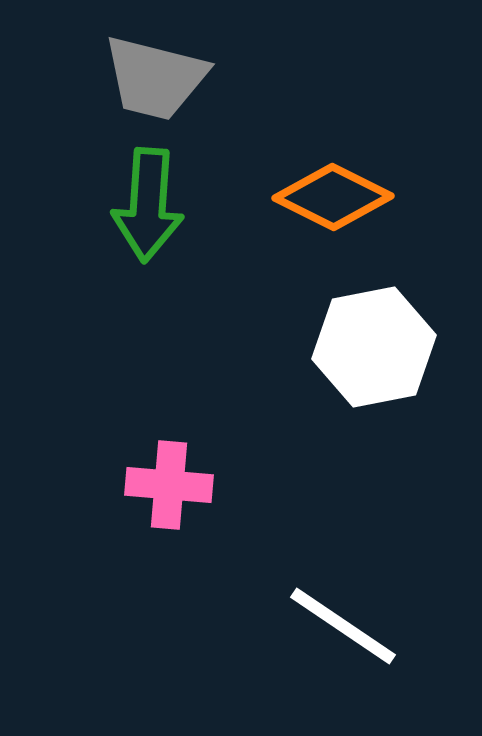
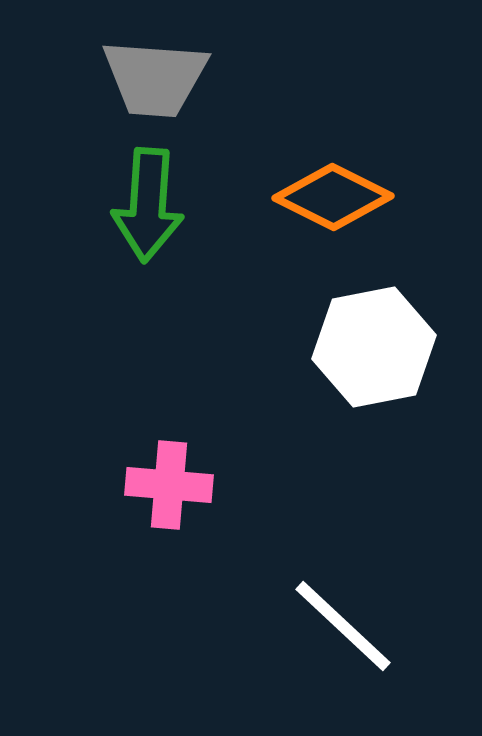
gray trapezoid: rotated 10 degrees counterclockwise
white line: rotated 9 degrees clockwise
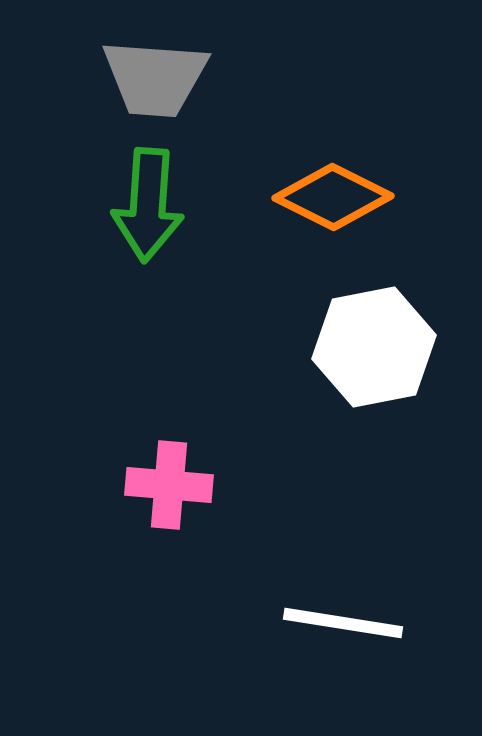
white line: moved 3 px up; rotated 34 degrees counterclockwise
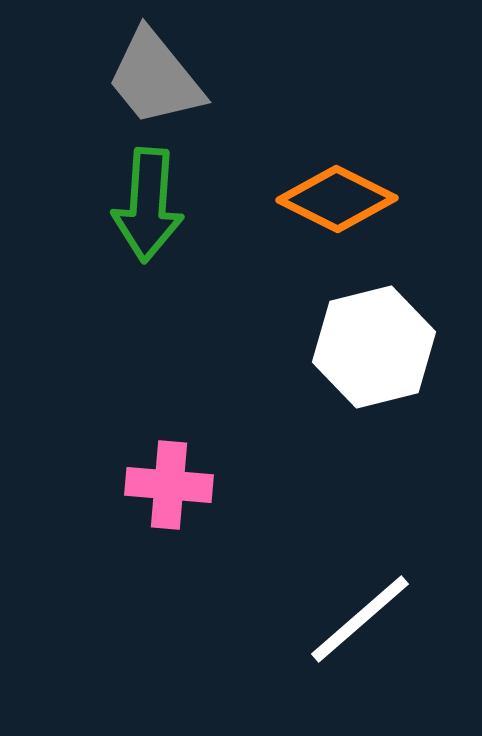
gray trapezoid: rotated 47 degrees clockwise
orange diamond: moved 4 px right, 2 px down
white hexagon: rotated 3 degrees counterclockwise
white line: moved 17 px right, 4 px up; rotated 50 degrees counterclockwise
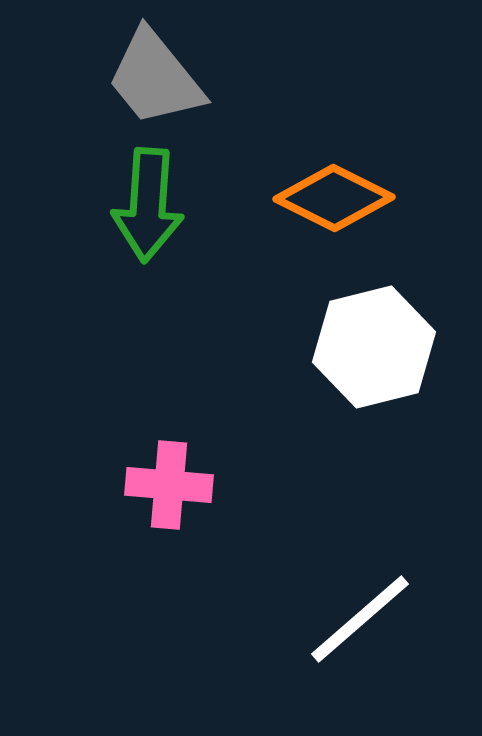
orange diamond: moved 3 px left, 1 px up
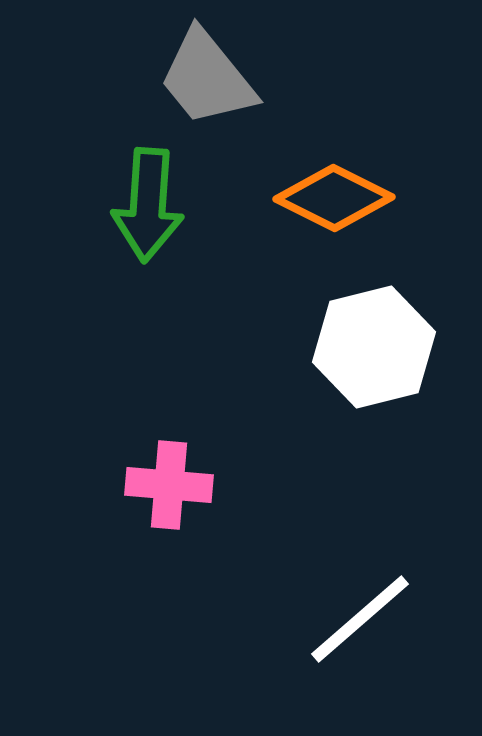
gray trapezoid: moved 52 px right
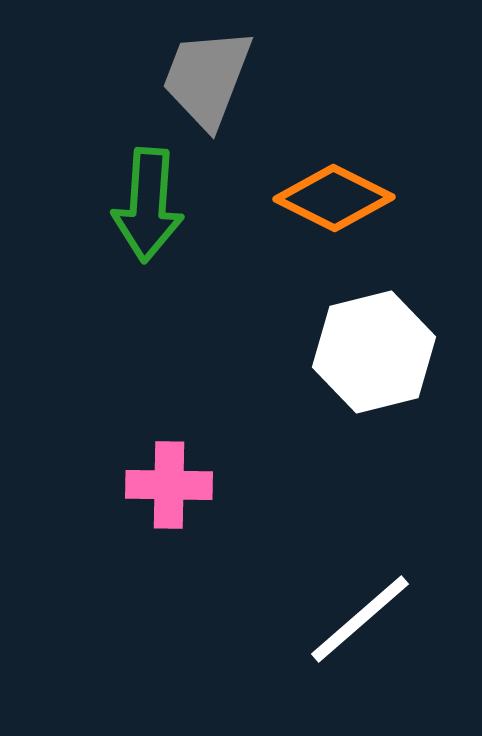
gray trapezoid: rotated 60 degrees clockwise
white hexagon: moved 5 px down
pink cross: rotated 4 degrees counterclockwise
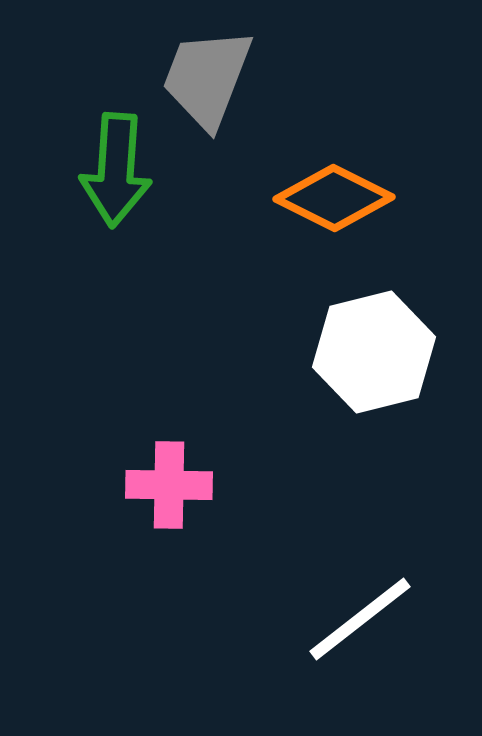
green arrow: moved 32 px left, 35 px up
white line: rotated 3 degrees clockwise
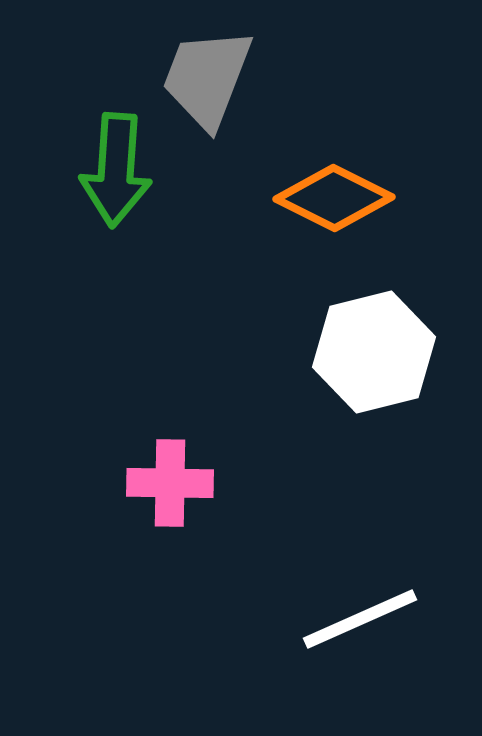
pink cross: moved 1 px right, 2 px up
white line: rotated 14 degrees clockwise
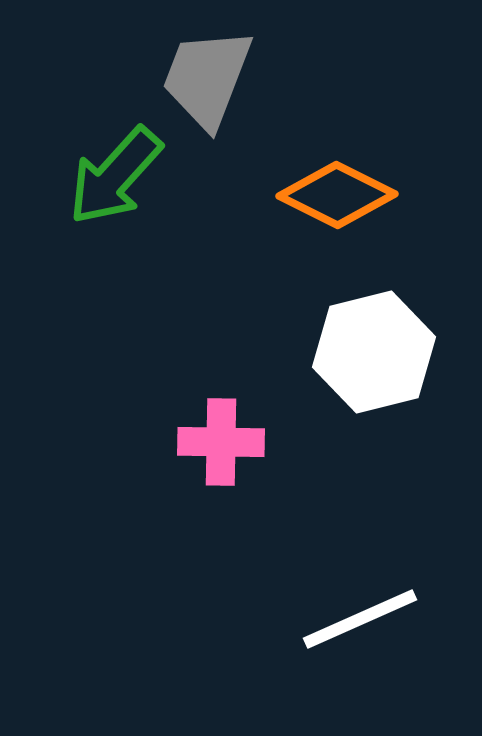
green arrow: moved 1 px left, 6 px down; rotated 38 degrees clockwise
orange diamond: moved 3 px right, 3 px up
pink cross: moved 51 px right, 41 px up
